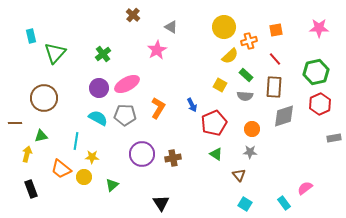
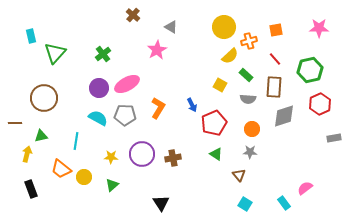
green hexagon at (316, 72): moved 6 px left, 2 px up
gray semicircle at (245, 96): moved 3 px right, 3 px down
yellow star at (92, 157): moved 19 px right
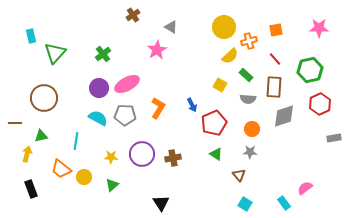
brown cross at (133, 15): rotated 16 degrees clockwise
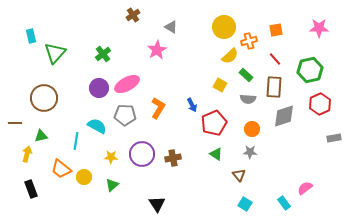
cyan semicircle at (98, 118): moved 1 px left, 8 px down
black triangle at (161, 203): moved 4 px left, 1 px down
